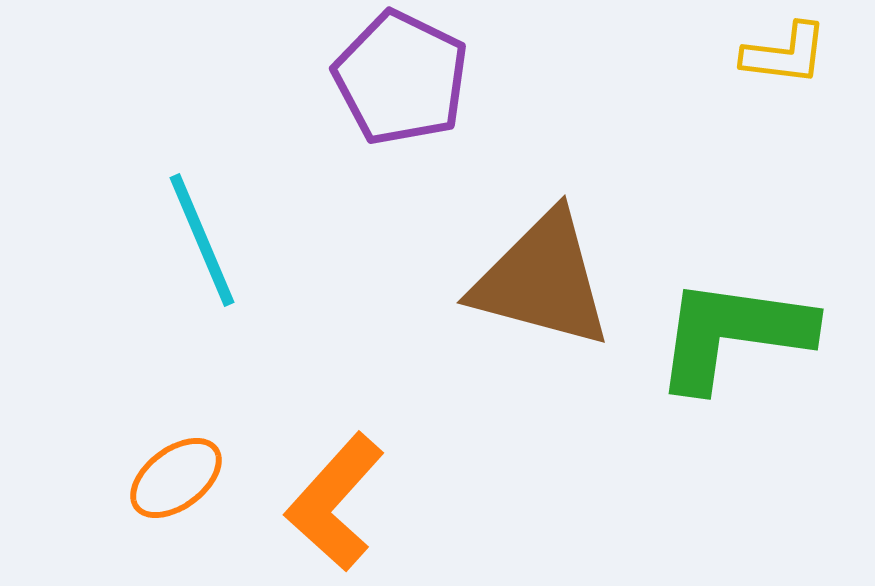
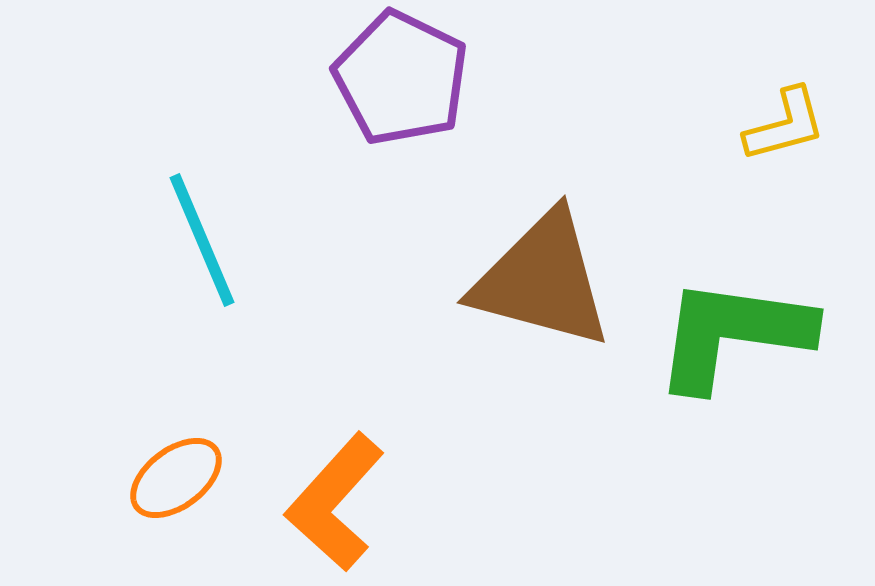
yellow L-shape: moved 71 px down; rotated 22 degrees counterclockwise
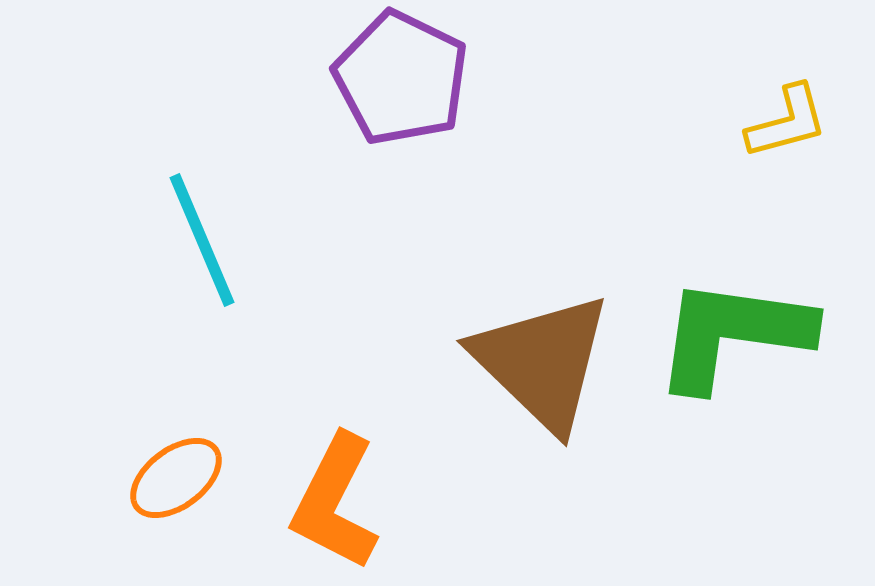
yellow L-shape: moved 2 px right, 3 px up
brown triangle: moved 82 px down; rotated 29 degrees clockwise
orange L-shape: rotated 15 degrees counterclockwise
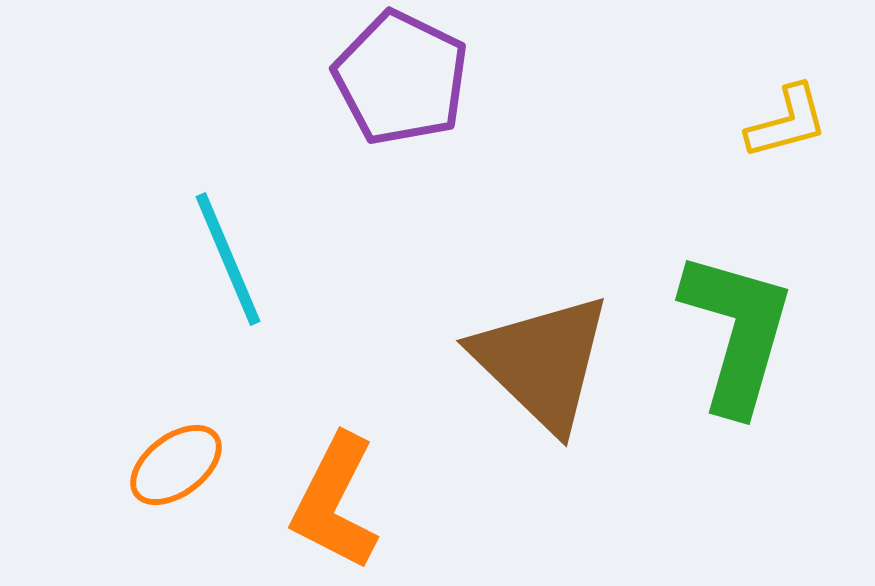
cyan line: moved 26 px right, 19 px down
green L-shape: moved 4 px right, 2 px up; rotated 98 degrees clockwise
orange ellipse: moved 13 px up
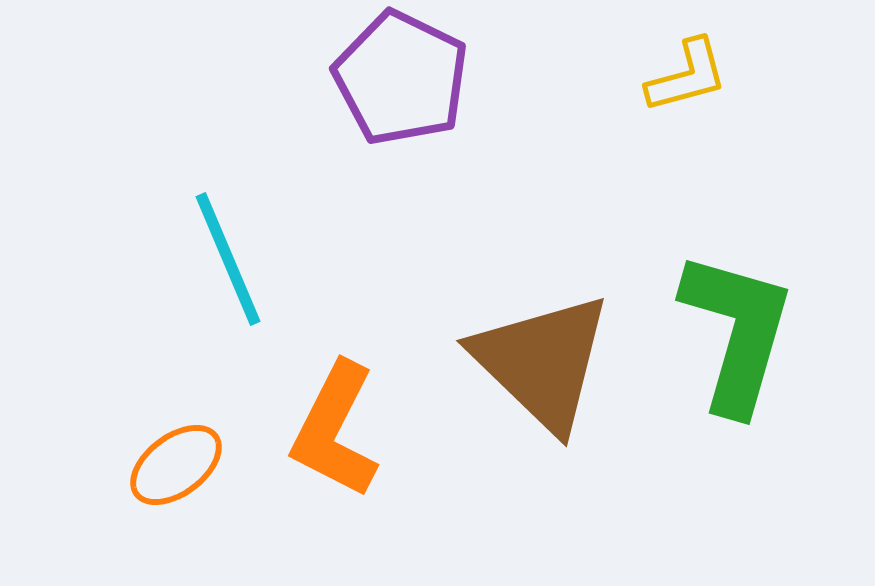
yellow L-shape: moved 100 px left, 46 px up
orange L-shape: moved 72 px up
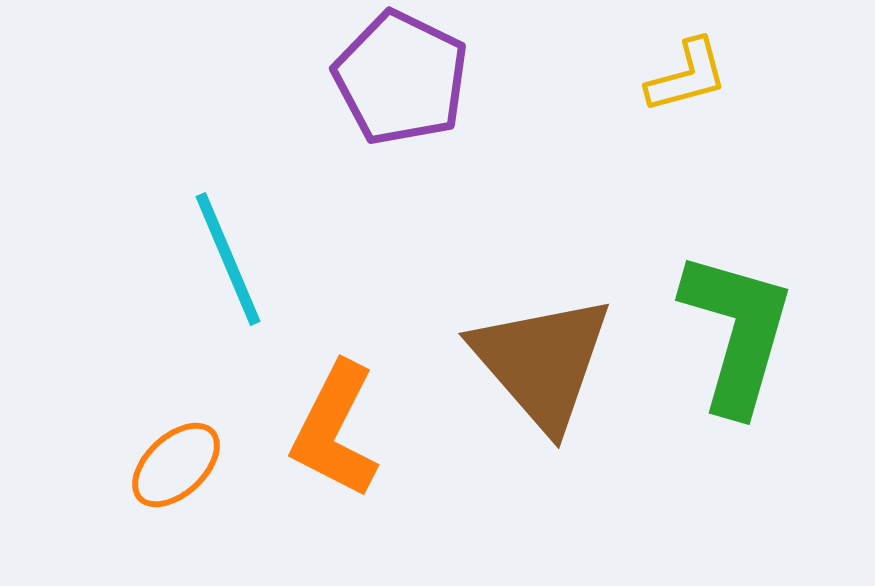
brown triangle: rotated 5 degrees clockwise
orange ellipse: rotated 6 degrees counterclockwise
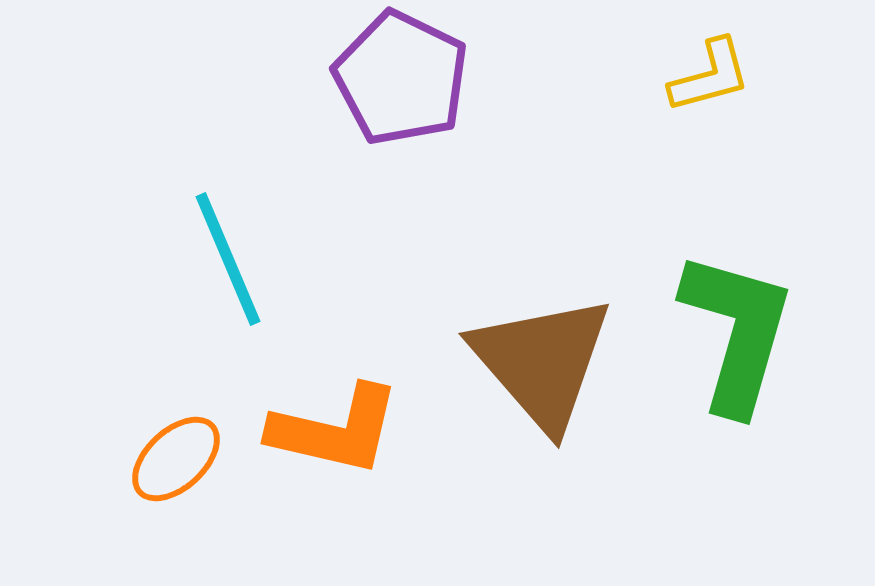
yellow L-shape: moved 23 px right
orange L-shape: rotated 104 degrees counterclockwise
orange ellipse: moved 6 px up
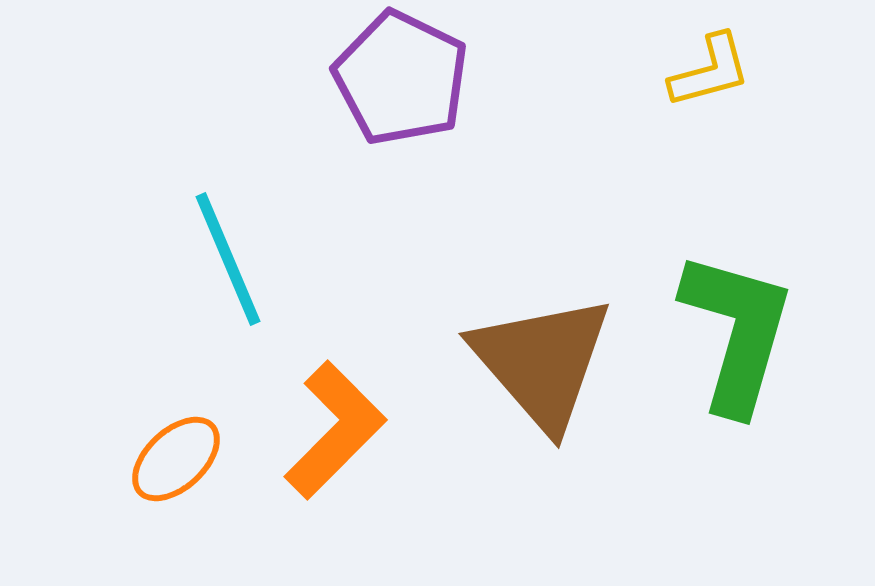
yellow L-shape: moved 5 px up
orange L-shape: rotated 58 degrees counterclockwise
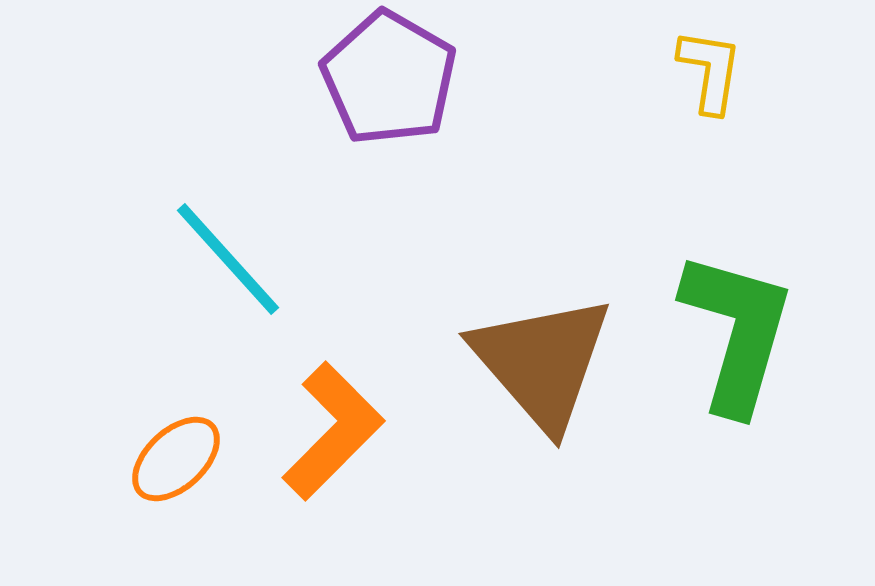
yellow L-shape: rotated 66 degrees counterclockwise
purple pentagon: moved 12 px left; rotated 4 degrees clockwise
cyan line: rotated 19 degrees counterclockwise
orange L-shape: moved 2 px left, 1 px down
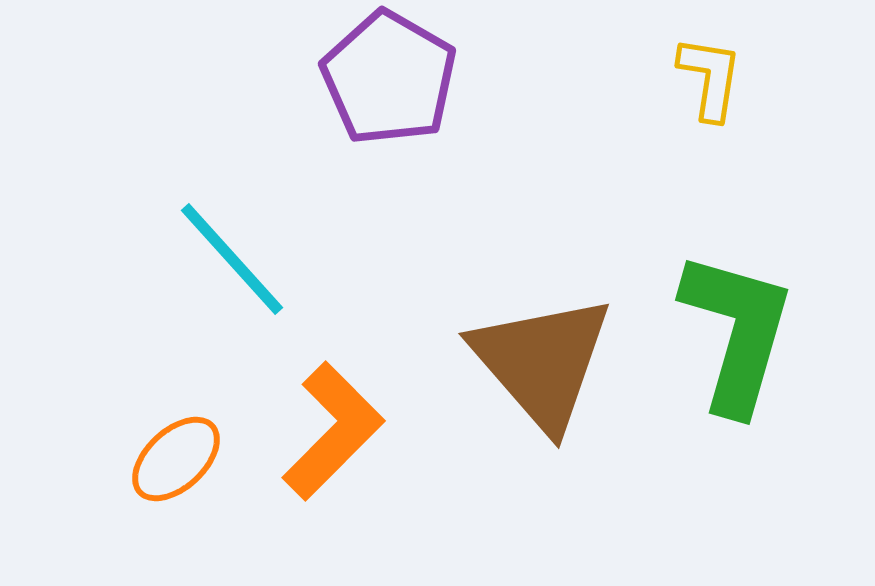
yellow L-shape: moved 7 px down
cyan line: moved 4 px right
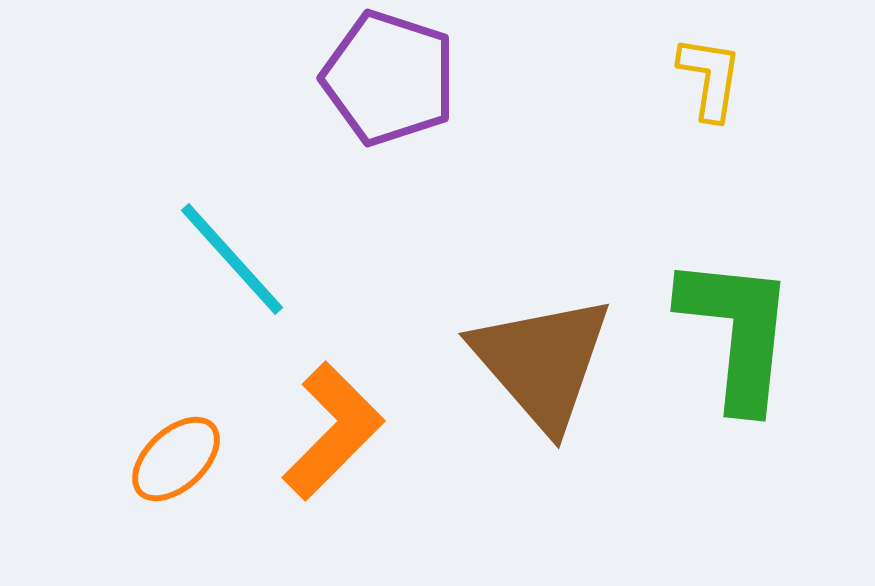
purple pentagon: rotated 12 degrees counterclockwise
green L-shape: rotated 10 degrees counterclockwise
